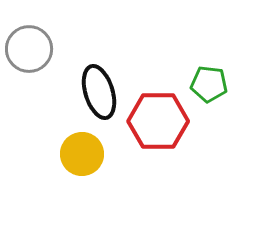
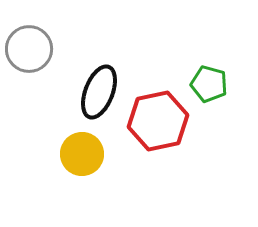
green pentagon: rotated 9 degrees clockwise
black ellipse: rotated 38 degrees clockwise
red hexagon: rotated 12 degrees counterclockwise
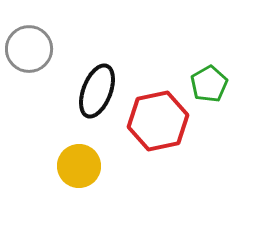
green pentagon: rotated 27 degrees clockwise
black ellipse: moved 2 px left, 1 px up
yellow circle: moved 3 px left, 12 px down
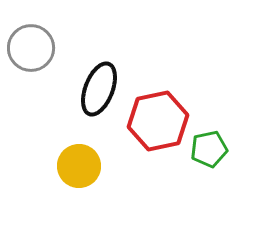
gray circle: moved 2 px right, 1 px up
green pentagon: moved 65 px down; rotated 18 degrees clockwise
black ellipse: moved 2 px right, 2 px up
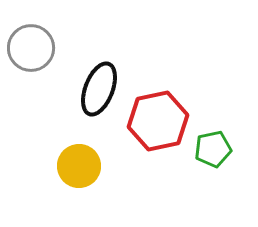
green pentagon: moved 4 px right
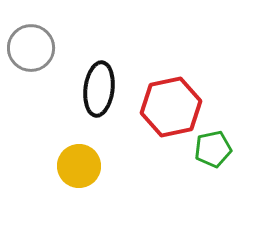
black ellipse: rotated 14 degrees counterclockwise
red hexagon: moved 13 px right, 14 px up
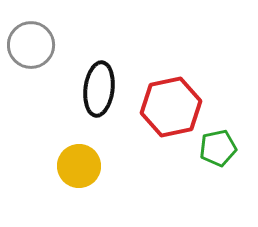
gray circle: moved 3 px up
green pentagon: moved 5 px right, 1 px up
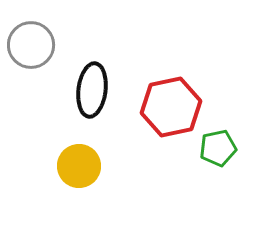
black ellipse: moved 7 px left, 1 px down
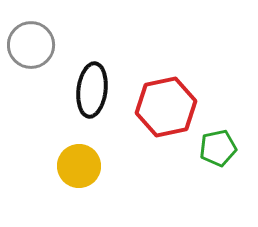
red hexagon: moved 5 px left
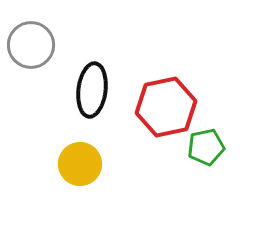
green pentagon: moved 12 px left, 1 px up
yellow circle: moved 1 px right, 2 px up
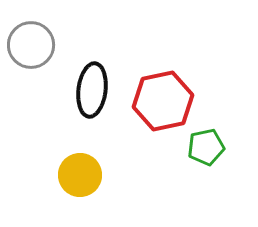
red hexagon: moved 3 px left, 6 px up
yellow circle: moved 11 px down
